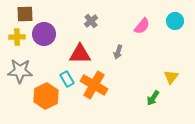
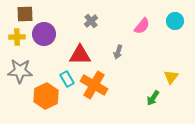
red triangle: moved 1 px down
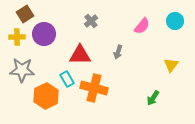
brown square: rotated 30 degrees counterclockwise
gray star: moved 2 px right, 1 px up
yellow triangle: moved 12 px up
orange cross: moved 3 px down; rotated 16 degrees counterclockwise
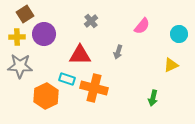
cyan circle: moved 4 px right, 13 px down
yellow triangle: rotated 28 degrees clockwise
gray star: moved 2 px left, 4 px up
cyan rectangle: rotated 42 degrees counterclockwise
green arrow: rotated 21 degrees counterclockwise
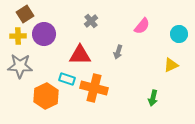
yellow cross: moved 1 px right, 1 px up
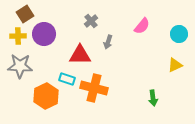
gray arrow: moved 10 px left, 10 px up
yellow triangle: moved 4 px right
green arrow: rotated 21 degrees counterclockwise
